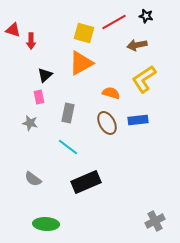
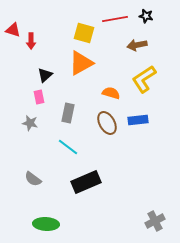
red line: moved 1 px right, 3 px up; rotated 20 degrees clockwise
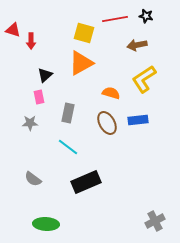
gray star: rotated 14 degrees counterclockwise
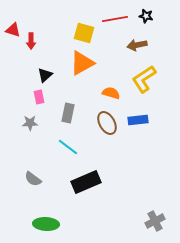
orange triangle: moved 1 px right
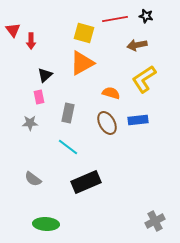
red triangle: rotated 35 degrees clockwise
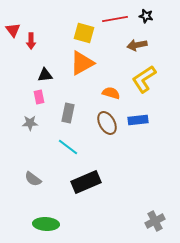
black triangle: rotated 35 degrees clockwise
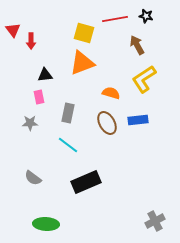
brown arrow: rotated 72 degrees clockwise
orange triangle: rotated 8 degrees clockwise
cyan line: moved 2 px up
gray semicircle: moved 1 px up
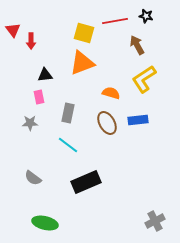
red line: moved 2 px down
green ellipse: moved 1 px left, 1 px up; rotated 10 degrees clockwise
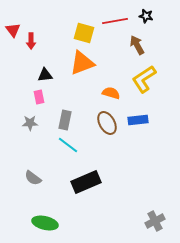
gray rectangle: moved 3 px left, 7 px down
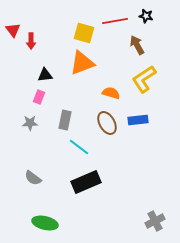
pink rectangle: rotated 32 degrees clockwise
cyan line: moved 11 px right, 2 px down
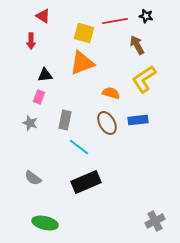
red triangle: moved 30 px right, 14 px up; rotated 21 degrees counterclockwise
gray star: rotated 21 degrees clockwise
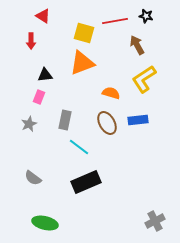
gray star: moved 1 px left, 1 px down; rotated 28 degrees clockwise
